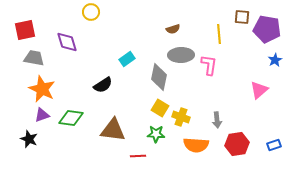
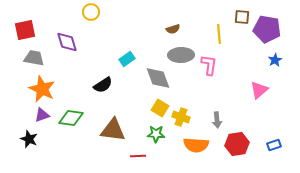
gray diamond: moved 1 px left, 1 px down; rotated 32 degrees counterclockwise
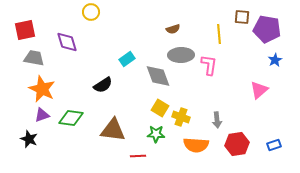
gray diamond: moved 2 px up
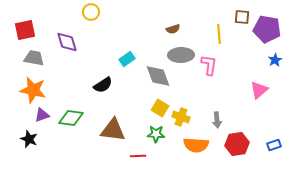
orange star: moved 9 px left, 1 px down; rotated 12 degrees counterclockwise
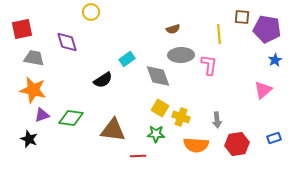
red square: moved 3 px left, 1 px up
black semicircle: moved 5 px up
pink triangle: moved 4 px right
blue rectangle: moved 7 px up
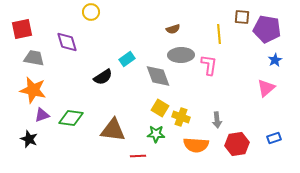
black semicircle: moved 3 px up
pink triangle: moved 3 px right, 2 px up
